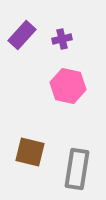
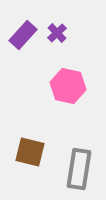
purple rectangle: moved 1 px right
purple cross: moved 5 px left, 6 px up; rotated 30 degrees counterclockwise
gray rectangle: moved 2 px right
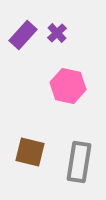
gray rectangle: moved 7 px up
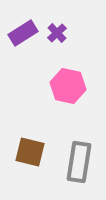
purple rectangle: moved 2 px up; rotated 16 degrees clockwise
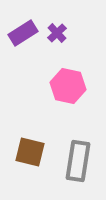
gray rectangle: moved 1 px left, 1 px up
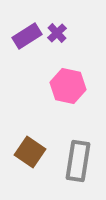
purple rectangle: moved 4 px right, 3 px down
brown square: rotated 20 degrees clockwise
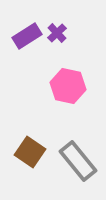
gray rectangle: rotated 48 degrees counterclockwise
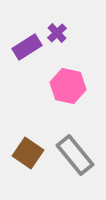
purple rectangle: moved 11 px down
brown square: moved 2 px left, 1 px down
gray rectangle: moved 3 px left, 6 px up
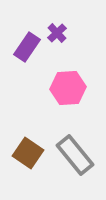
purple rectangle: rotated 24 degrees counterclockwise
pink hexagon: moved 2 px down; rotated 16 degrees counterclockwise
